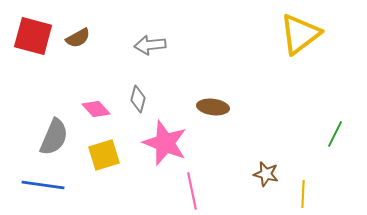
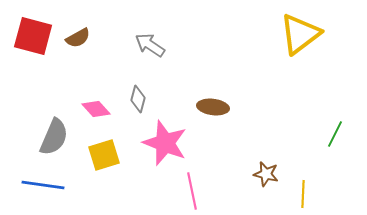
gray arrow: rotated 40 degrees clockwise
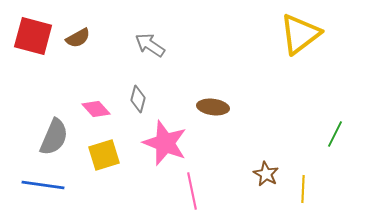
brown star: rotated 15 degrees clockwise
yellow line: moved 5 px up
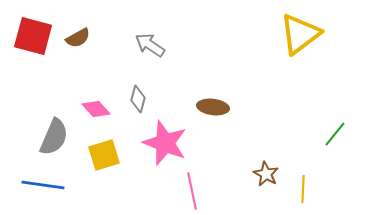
green line: rotated 12 degrees clockwise
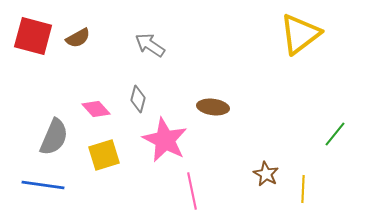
pink star: moved 3 px up; rotated 6 degrees clockwise
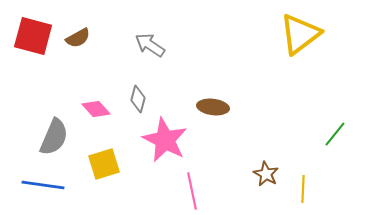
yellow square: moved 9 px down
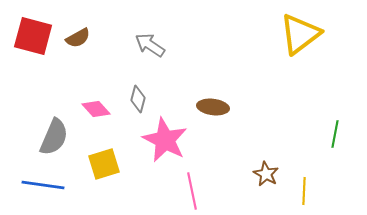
green line: rotated 28 degrees counterclockwise
yellow line: moved 1 px right, 2 px down
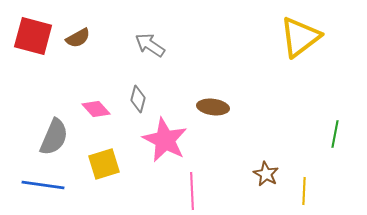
yellow triangle: moved 3 px down
pink line: rotated 9 degrees clockwise
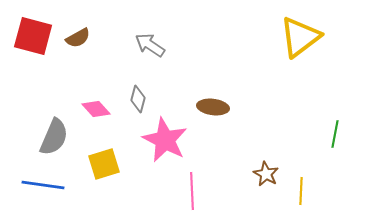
yellow line: moved 3 px left
